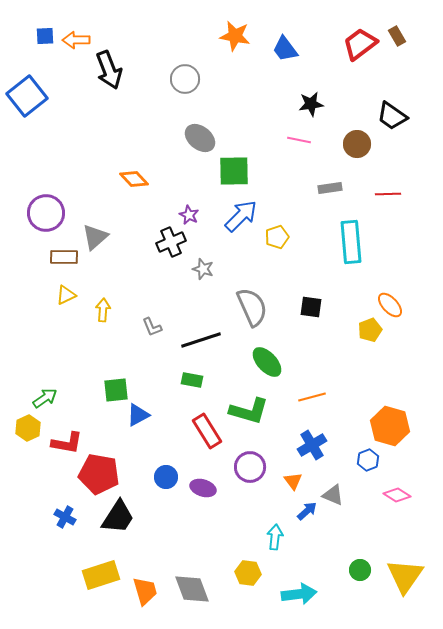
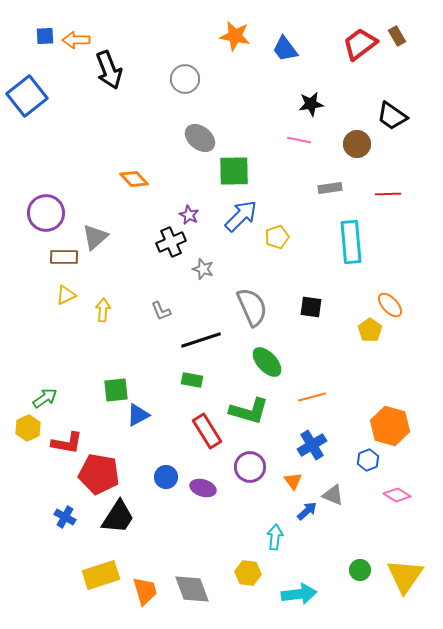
gray L-shape at (152, 327): moved 9 px right, 16 px up
yellow pentagon at (370, 330): rotated 15 degrees counterclockwise
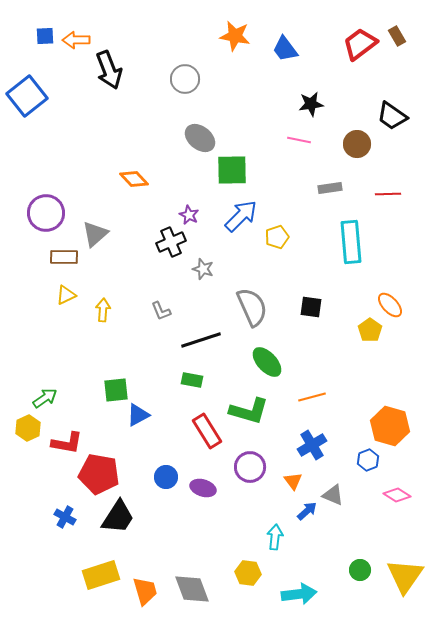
green square at (234, 171): moved 2 px left, 1 px up
gray triangle at (95, 237): moved 3 px up
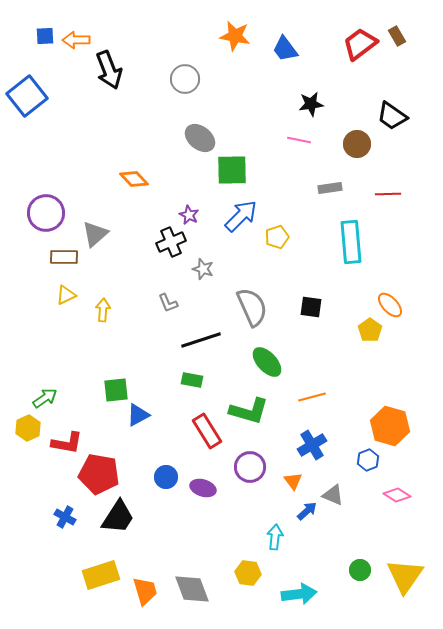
gray L-shape at (161, 311): moved 7 px right, 8 px up
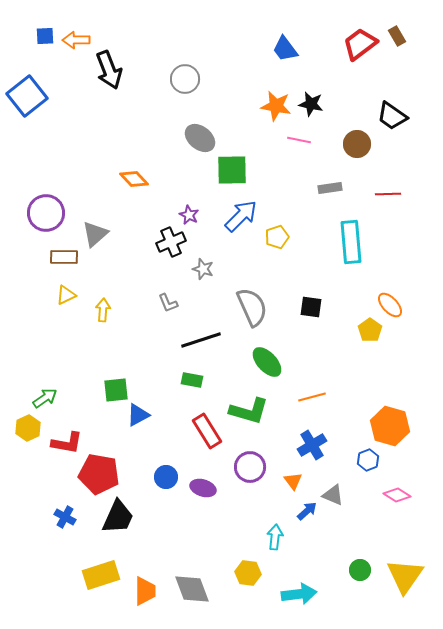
orange star at (235, 36): moved 41 px right, 70 px down
black star at (311, 104): rotated 20 degrees clockwise
black trapezoid at (118, 517): rotated 9 degrees counterclockwise
orange trapezoid at (145, 591): rotated 16 degrees clockwise
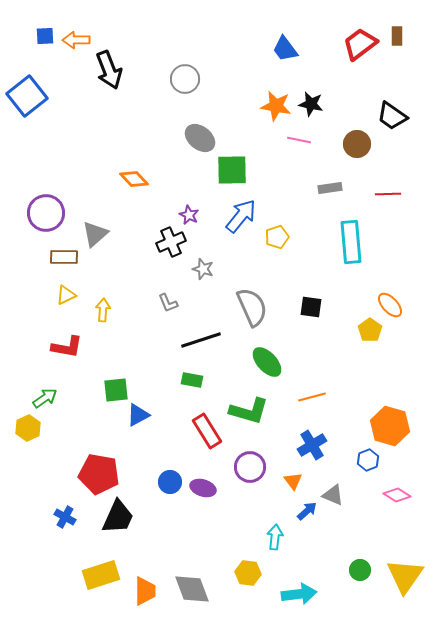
brown rectangle at (397, 36): rotated 30 degrees clockwise
blue arrow at (241, 216): rotated 6 degrees counterclockwise
red L-shape at (67, 443): moved 96 px up
blue circle at (166, 477): moved 4 px right, 5 px down
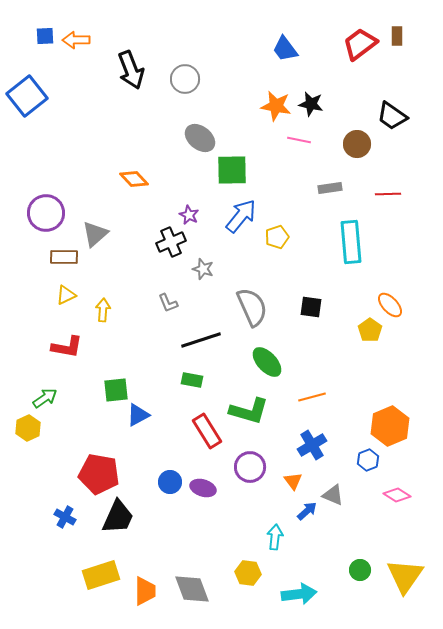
black arrow at (109, 70): moved 22 px right
orange hexagon at (390, 426): rotated 21 degrees clockwise
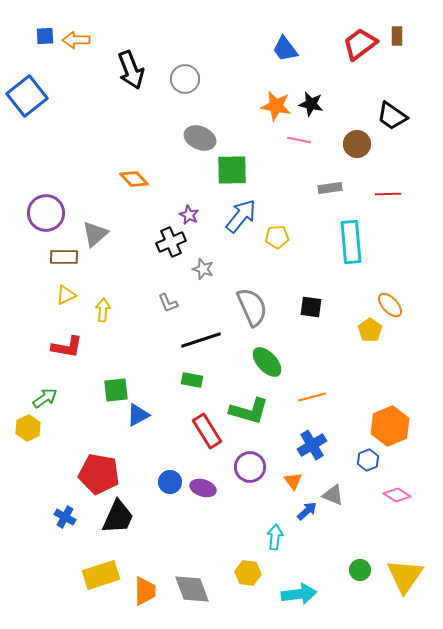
gray ellipse at (200, 138): rotated 16 degrees counterclockwise
yellow pentagon at (277, 237): rotated 15 degrees clockwise
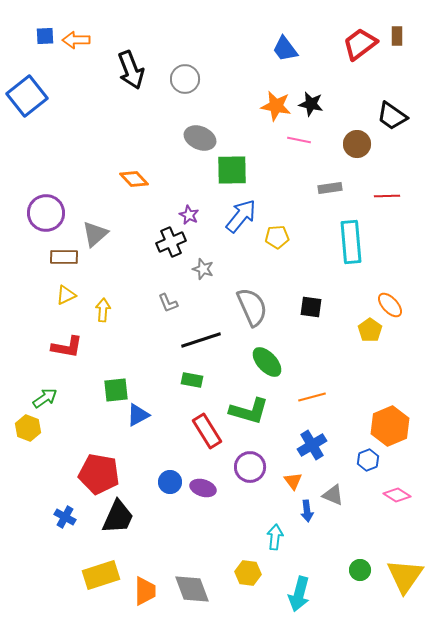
red line at (388, 194): moved 1 px left, 2 px down
yellow hexagon at (28, 428): rotated 15 degrees counterclockwise
blue arrow at (307, 511): rotated 125 degrees clockwise
cyan arrow at (299, 594): rotated 112 degrees clockwise
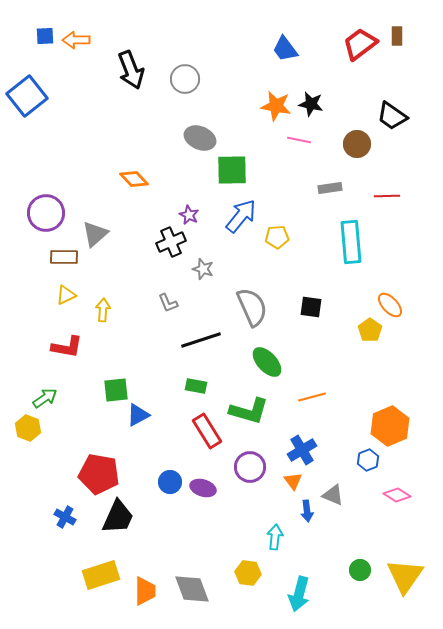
green rectangle at (192, 380): moved 4 px right, 6 px down
blue cross at (312, 445): moved 10 px left, 5 px down
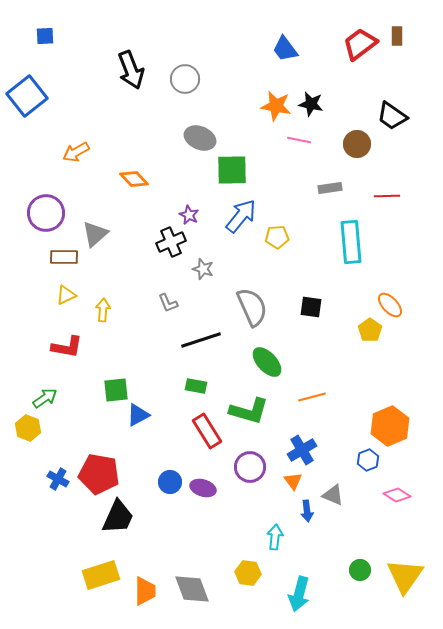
orange arrow at (76, 40): moved 112 px down; rotated 28 degrees counterclockwise
blue cross at (65, 517): moved 7 px left, 38 px up
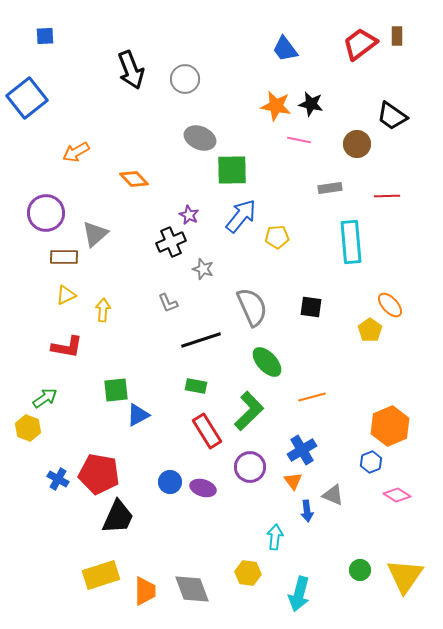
blue square at (27, 96): moved 2 px down
green L-shape at (249, 411): rotated 60 degrees counterclockwise
blue hexagon at (368, 460): moved 3 px right, 2 px down
